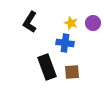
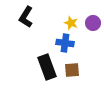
black L-shape: moved 4 px left, 5 px up
brown square: moved 2 px up
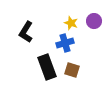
black L-shape: moved 15 px down
purple circle: moved 1 px right, 2 px up
blue cross: rotated 24 degrees counterclockwise
brown square: rotated 21 degrees clockwise
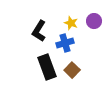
black L-shape: moved 13 px right, 1 px up
brown square: rotated 28 degrees clockwise
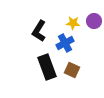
yellow star: moved 2 px right; rotated 16 degrees counterclockwise
blue cross: rotated 12 degrees counterclockwise
brown square: rotated 21 degrees counterclockwise
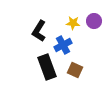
blue cross: moved 2 px left, 2 px down
brown square: moved 3 px right
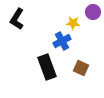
purple circle: moved 1 px left, 9 px up
black L-shape: moved 22 px left, 12 px up
blue cross: moved 1 px left, 4 px up
brown square: moved 6 px right, 2 px up
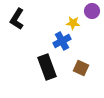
purple circle: moved 1 px left, 1 px up
